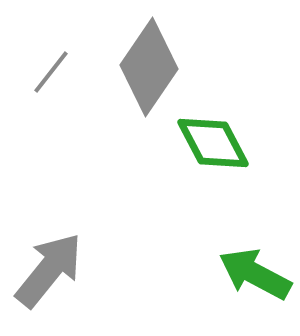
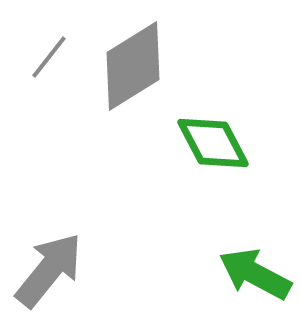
gray diamond: moved 16 px left, 1 px up; rotated 24 degrees clockwise
gray line: moved 2 px left, 15 px up
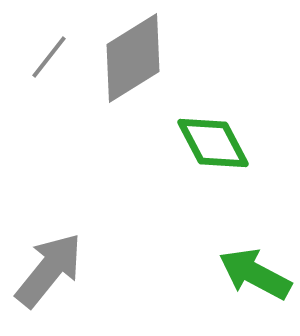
gray diamond: moved 8 px up
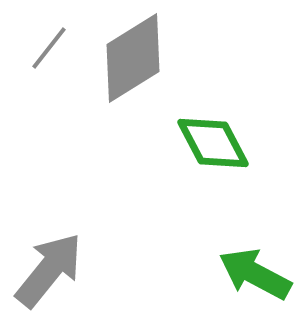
gray line: moved 9 px up
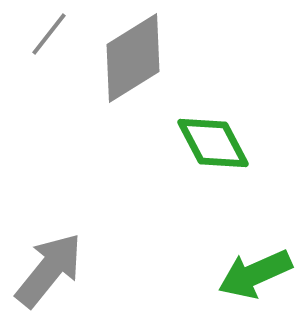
gray line: moved 14 px up
green arrow: rotated 52 degrees counterclockwise
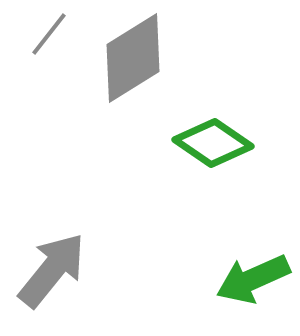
green diamond: rotated 28 degrees counterclockwise
gray arrow: moved 3 px right
green arrow: moved 2 px left, 5 px down
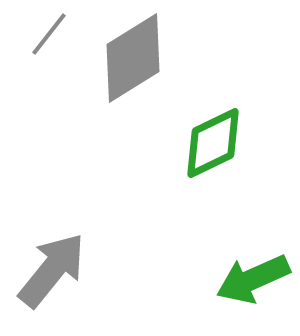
green diamond: rotated 60 degrees counterclockwise
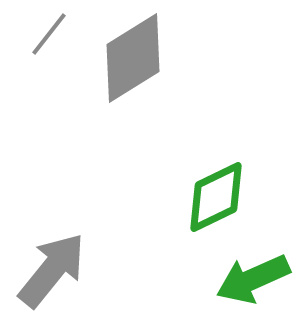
green diamond: moved 3 px right, 54 px down
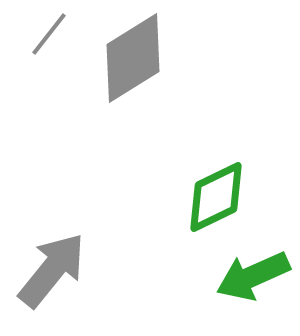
green arrow: moved 3 px up
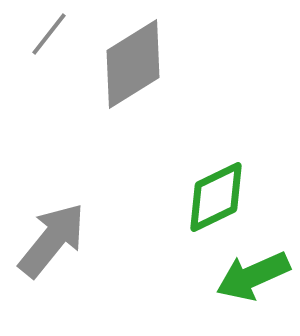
gray diamond: moved 6 px down
gray arrow: moved 30 px up
